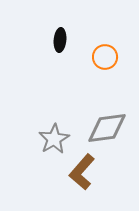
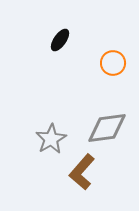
black ellipse: rotated 30 degrees clockwise
orange circle: moved 8 px right, 6 px down
gray star: moved 3 px left
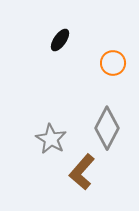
gray diamond: rotated 54 degrees counterclockwise
gray star: rotated 12 degrees counterclockwise
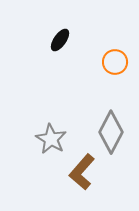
orange circle: moved 2 px right, 1 px up
gray diamond: moved 4 px right, 4 px down
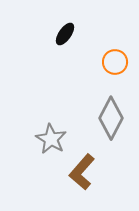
black ellipse: moved 5 px right, 6 px up
gray diamond: moved 14 px up
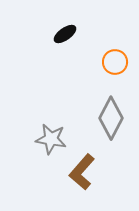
black ellipse: rotated 20 degrees clockwise
gray star: rotated 20 degrees counterclockwise
